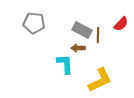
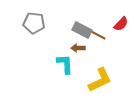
brown line: rotated 63 degrees counterclockwise
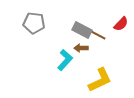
brown arrow: moved 3 px right
cyan L-shape: moved 4 px up; rotated 45 degrees clockwise
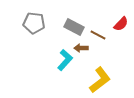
gray rectangle: moved 8 px left, 3 px up
yellow L-shape: rotated 12 degrees counterclockwise
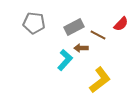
gray rectangle: rotated 54 degrees counterclockwise
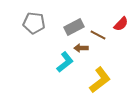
cyan L-shape: moved 2 px down; rotated 10 degrees clockwise
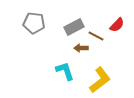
red semicircle: moved 4 px left, 1 px down
brown line: moved 2 px left, 1 px down
cyan L-shape: moved 9 px down; rotated 70 degrees counterclockwise
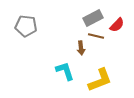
gray pentagon: moved 8 px left, 3 px down
gray rectangle: moved 19 px right, 9 px up
brown line: rotated 14 degrees counterclockwise
brown arrow: rotated 96 degrees counterclockwise
yellow L-shape: rotated 16 degrees clockwise
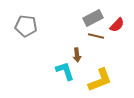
brown arrow: moved 4 px left, 7 px down
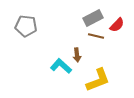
cyan L-shape: moved 4 px left, 5 px up; rotated 30 degrees counterclockwise
yellow L-shape: moved 2 px left
